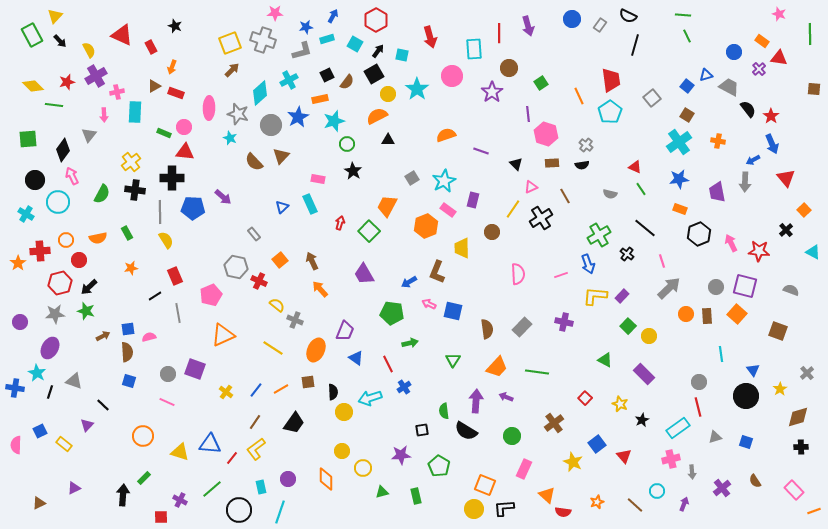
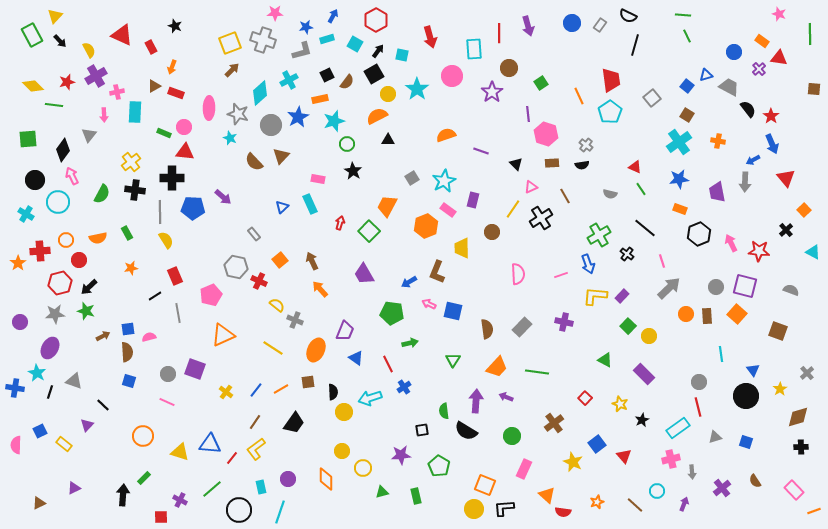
blue circle at (572, 19): moved 4 px down
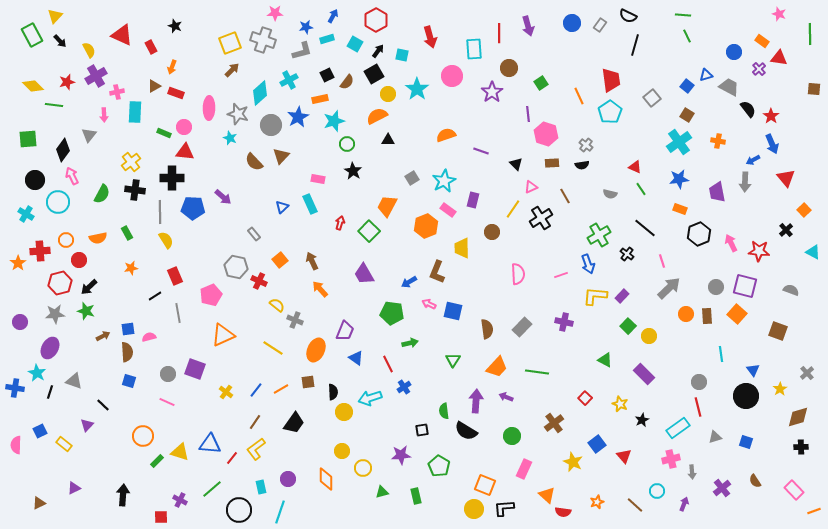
green rectangle at (144, 478): moved 13 px right, 17 px up
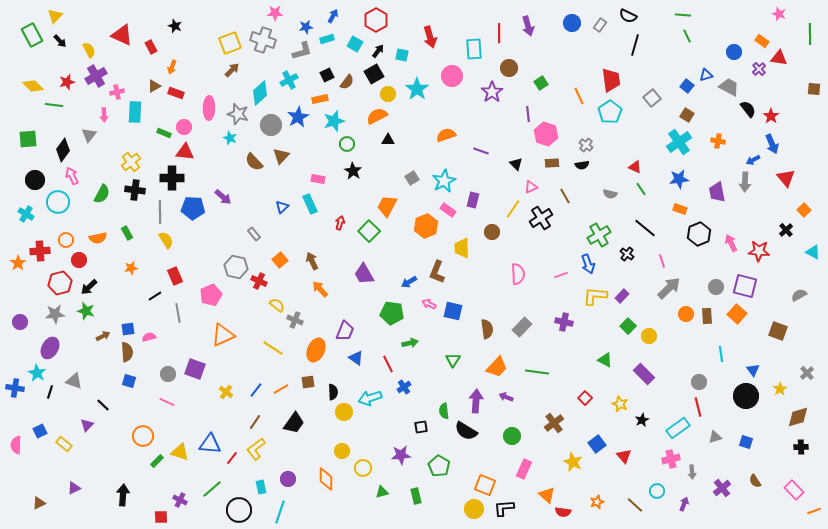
gray semicircle at (791, 290): moved 8 px right, 5 px down; rotated 49 degrees counterclockwise
black square at (422, 430): moved 1 px left, 3 px up
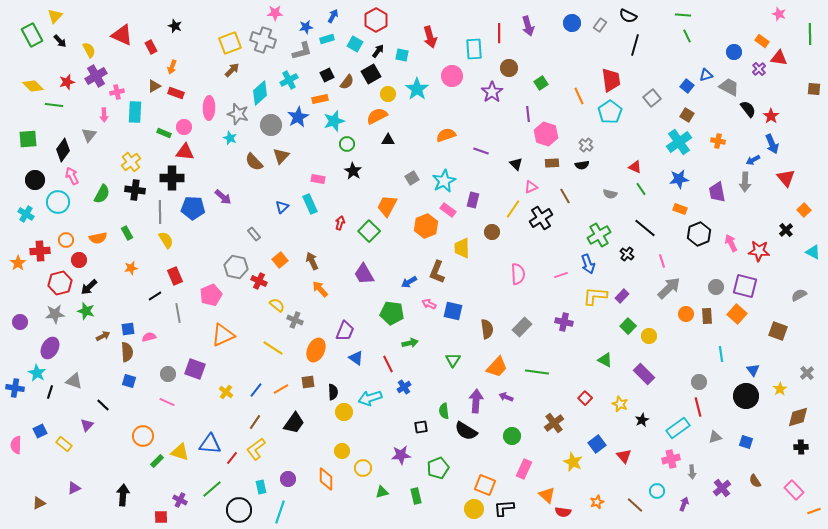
black square at (374, 74): moved 3 px left
green pentagon at (439, 466): moved 1 px left, 2 px down; rotated 20 degrees clockwise
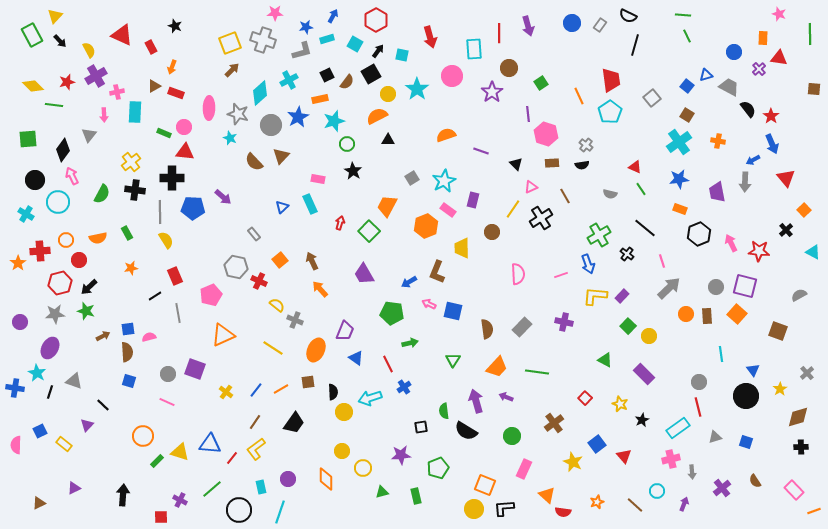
orange rectangle at (762, 41): moved 1 px right, 3 px up; rotated 56 degrees clockwise
purple arrow at (476, 401): rotated 20 degrees counterclockwise
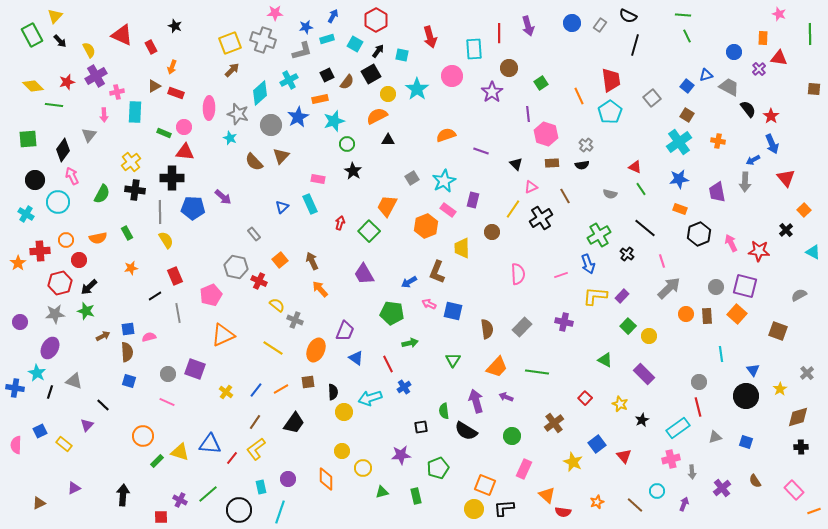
green line at (212, 489): moved 4 px left, 5 px down
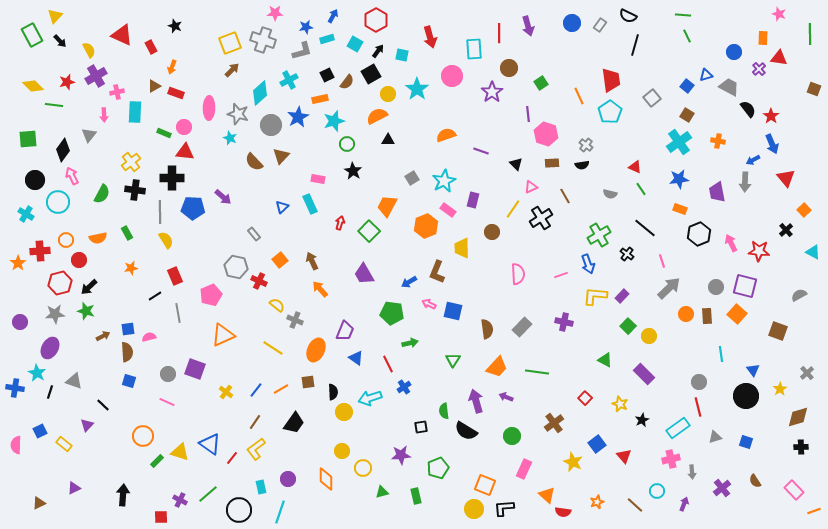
brown square at (814, 89): rotated 16 degrees clockwise
blue triangle at (210, 444): rotated 30 degrees clockwise
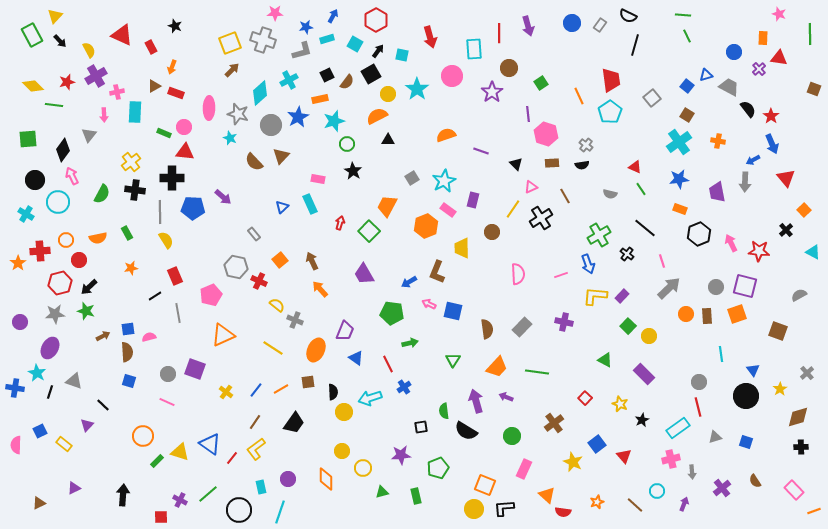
orange square at (737, 314): rotated 30 degrees clockwise
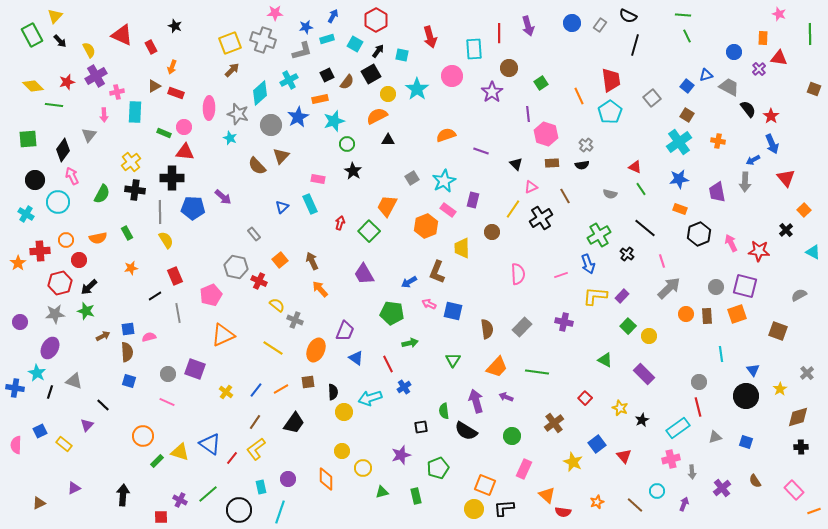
brown semicircle at (254, 162): moved 3 px right, 4 px down
yellow star at (620, 404): moved 4 px down
purple star at (401, 455): rotated 12 degrees counterclockwise
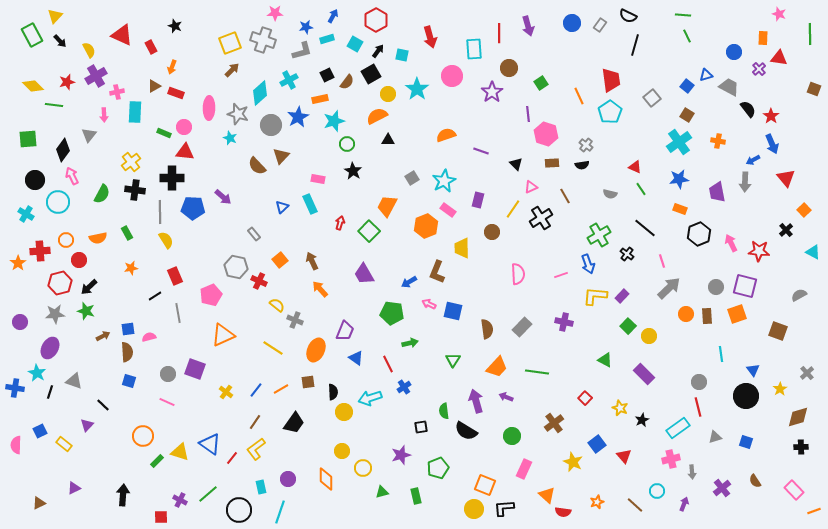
purple rectangle at (473, 200): moved 5 px right
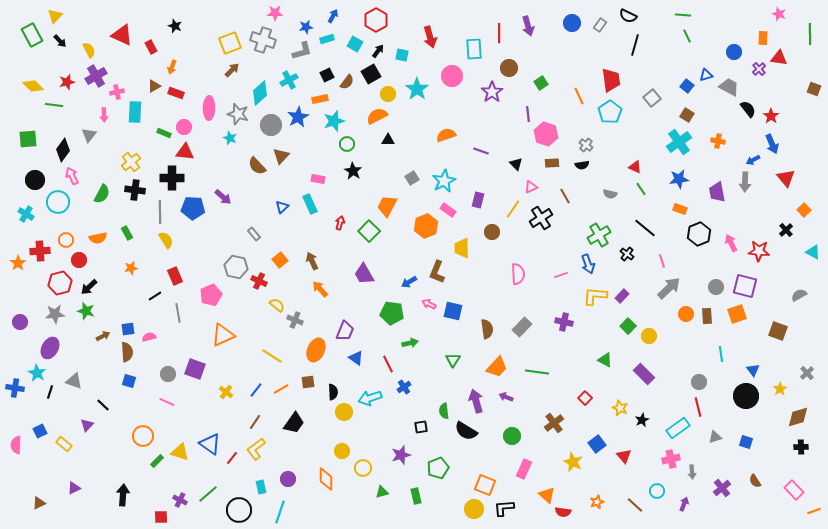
yellow line at (273, 348): moved 1 px left, 8 px down
